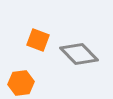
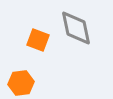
gray diamond: moved 3 px left, 26 px up; rotated 33 degrees clockwise
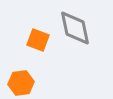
gray diamond: moved 1 px left
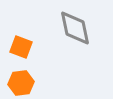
orange square: moved 17 px left, 7 px down
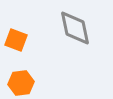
orange square: moved 5 px left, 7 px up
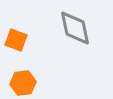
orange hexagon: moved 2 px right
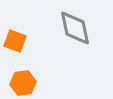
orange square: moved 1 px left, 1 px down
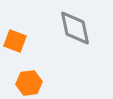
orange hexagon: moved 6 px right
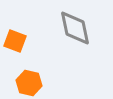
orange hexagon: rotated 20 degrees clockwise
